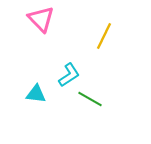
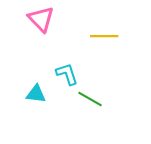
yellow line: rotated 64 degrees clockwise
cyan L-shape: moved 2 px left, 1 px up; rotated 75 degrees counterclockwise
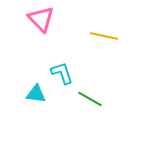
yellow line: rotated 12 degrees clockwise
cyan L-shape: moved 5 px left, 1 px up
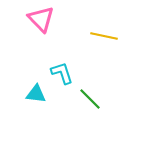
green line: rotated 15 degrees clockwise
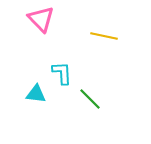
cyan L-shape: rotated 15 degrees clockwise
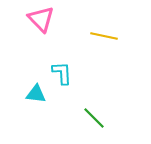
green line: moved 4 px right, 19 px down
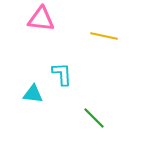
pink triangle: rotated 40 degrees counterclockwise
cyan L-shape: moved 1 px down
cyan triangle: moved 3 px left
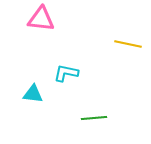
yellow line: moved 24 px right, 8 px down
cyan L-shape: moved 4 px right, 1 px up; rotated 75 degrees counterclockwise
green line: rotated 50 degrees counterclockwise
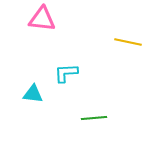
pink triangle: moved 1 px right
yellow line: moved 2 px up
cyan L-shape: rotated 15 degrees counterclockwise
